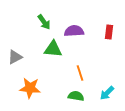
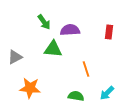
purple semicircle: moved 4 px left, 1 px up
orange line: moved 6 px right, 4 px up
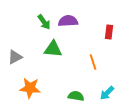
purple semicircle: moved 2 px left, 9 px up
orange line: moved 7 px right, 7 px up
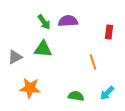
green triangle: moved 10 px left
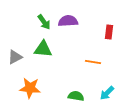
orange line: rotated 63 degrees counterclockwise
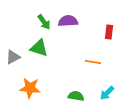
green triangle: moved 4 px left, 1 px up; rotated 12 degrees clockwise
gray triangle: moved 2 px left
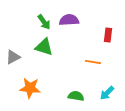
purple semicircle: moved 1 px right, 1 px up
red rectangle: moved 1 px left, 3 px down
green triangle: moved 5 px right, 1 px up
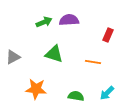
green arrow: rotated 77 degrees counterclockwise
red rectangle: rotated 16 degrees clockwise
green triangle: moved 10 px right, 7 px down
orange star: moved 6 px right, 1 px down
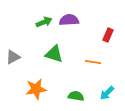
orange star: rotated 15 degrees counterclockwise
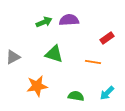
red rectangle: moved 1 px left, 3 px down; rotated 32 degrees clockwise
orange star: moved 1 px right, 3 px up
